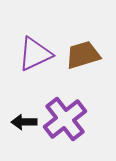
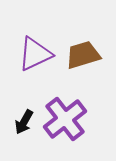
black arrow: rotated 60 degrees counterclockwise
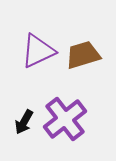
purple triangle: moved 3 px right, 3 px up
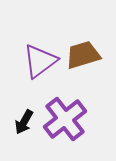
purple triangle: moved 2 px right, 10 px down; rotated 12 degrees counterclockwise
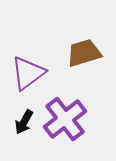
brown trapezoid: moved 1 px right, 2 px up
purple triangle: moved 12 px left, 12 px down
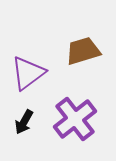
brown trapezoid: moved 1 px left, 2 px up
purple cross: moved 10 px right
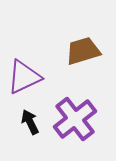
purple triangle: moved 4 px left, 4 px down; rotated 12 degrees clockwise
black arrow: moved 6 px right; rotated 125 degrees clockwise
